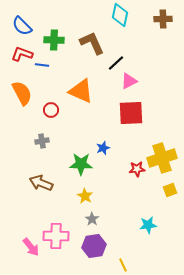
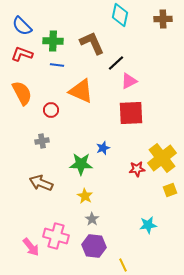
green cross: moved 1 px left, 1 px down
blue line: moved 15 px right
yellow cross: rotated 20 degrees counterclockwise
pink cross: rotated 15 degrees clockwise
purple hexagon: rotated 15 degrees clockwise
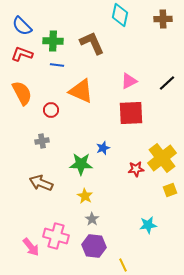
black line: moved 51 px right, 20 px down
red star: moved 1 px left
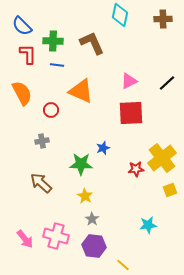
red L-shape: moved 6 px right; rotated 70 degrees clockwise
brown arrow: rotated 20 degrees clockwise
pink arrow: moved 6 px left, 8 px up
yellow line: rotated 24 degrees counterclockwise
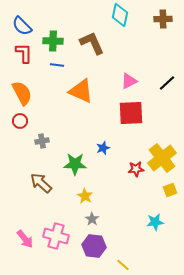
red L-shape: moved 4 px left, 1 px up
red circle: moved 31 px left, 11 px down
green star: moved 6 px left
cyan star: moved 7 px right, 3 px up
